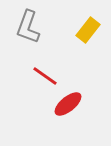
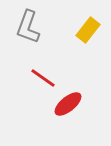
red line: moved 2 px left, 2 px down
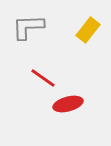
gray L-shape: rotated 68 degrees clockwise
red ellipse: rotated 24 degrees clockwise
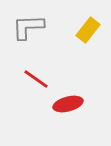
red line: moved 7 px left, 1 px down
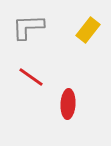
red line: moved 5 px left, 2 px up
red ellipse: rotated 72 degrees counterclockwise
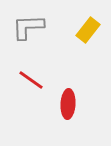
red line: moved 3 px down
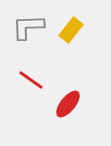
yellow rectangle: moved 17 px left
red ellipse: rotated 36 degrees clockwise
